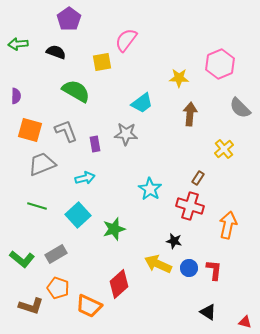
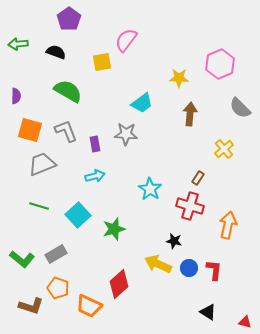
green semicircle: moved 8 px left
cyan arrow: moved 10 px right, 2 px up
green line: moved 2 px right
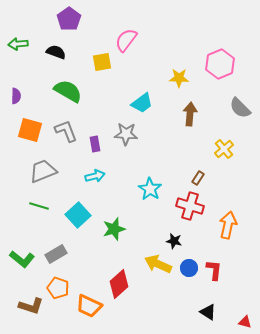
gray trapezoid: moved 1 px right, 7 px down
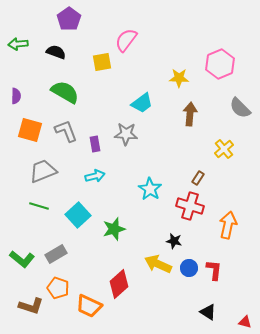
green semicircle: moved 3 px left, 1 px down
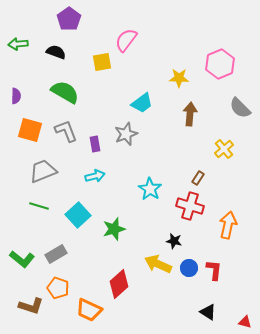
gray star: rotated 25 degrees counterclockwise
orange trapezoid: moved 4 px down
